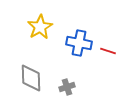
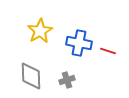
yellow star: moved 4 px down
gray diamond: moved 2 px up
gray cross: moved 7 px up
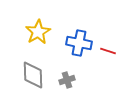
yellow star: moved 2 px left, 1 px down
gray diamond: moved 2 px right, 1 px up
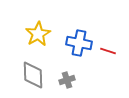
yellow star: moved 2 px down
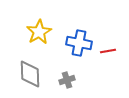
yellow star: moved 1 px right, 2 px up
red line: rotated 28 degrees counterclockwise
gray diamond: moved 3 px left, 1 px up
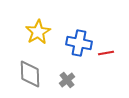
yellow star: moved 1 px left
red line: moved 2 px left, 2 px down
gray cross: rotated 21 degrees counterclockwise
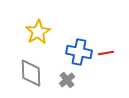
blue cross: moved 9 px down
gray diamond: moved 1 px right, 1 px up
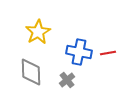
red line: moved 2 px right
gray diamond: moved 1 px up
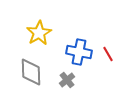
yellow star: moved 1 px right, 1 px down
red line: moved 1 px down; rotated 70 degrees clockwise
